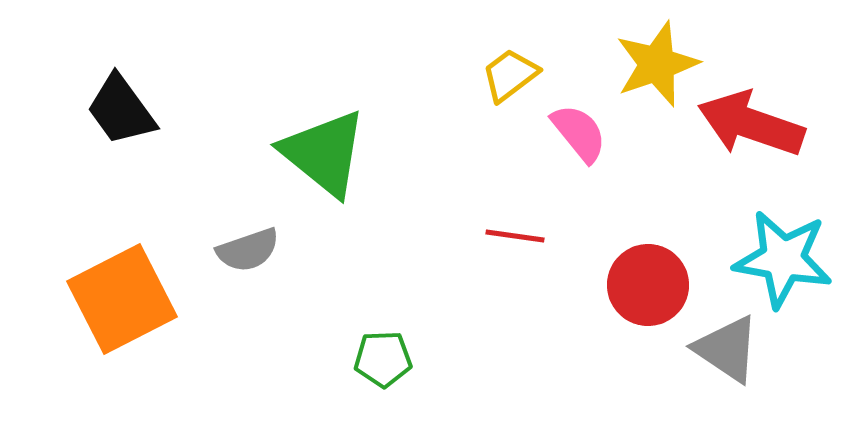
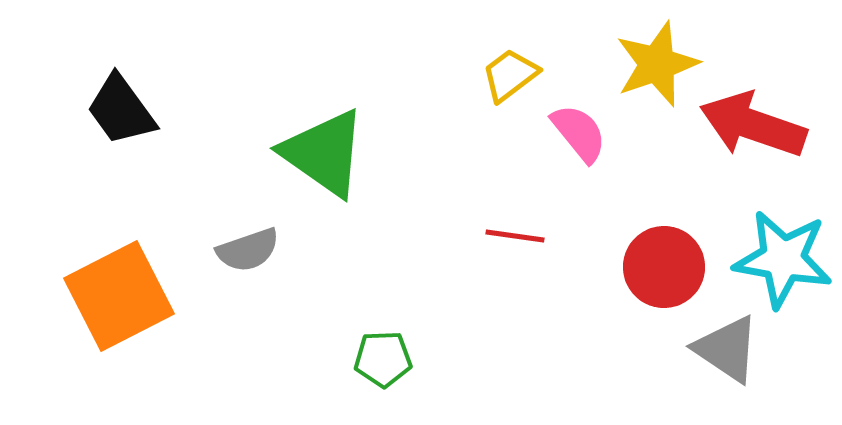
red arrow: moved 2 px right, 1 px down
green triangle: rotated 4 degrees counterclockwise
red circle: moved 16 px right, 18 px up
orange square: moved 3 px left, 3 px up
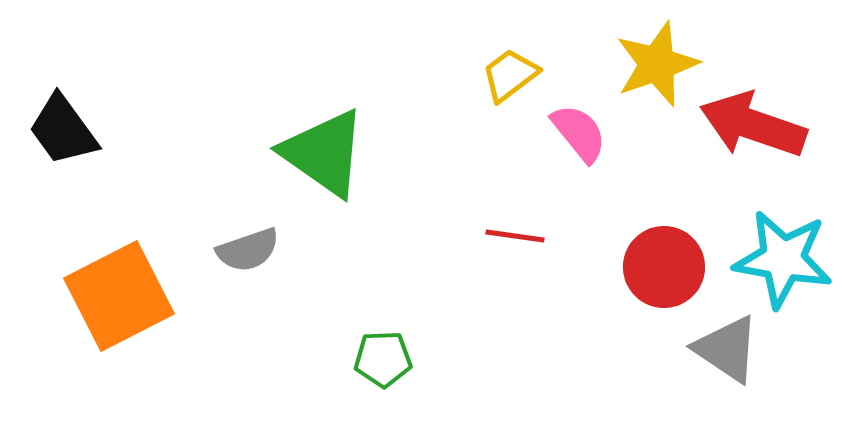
black trapezoid: moved 58 px left, 20 px down
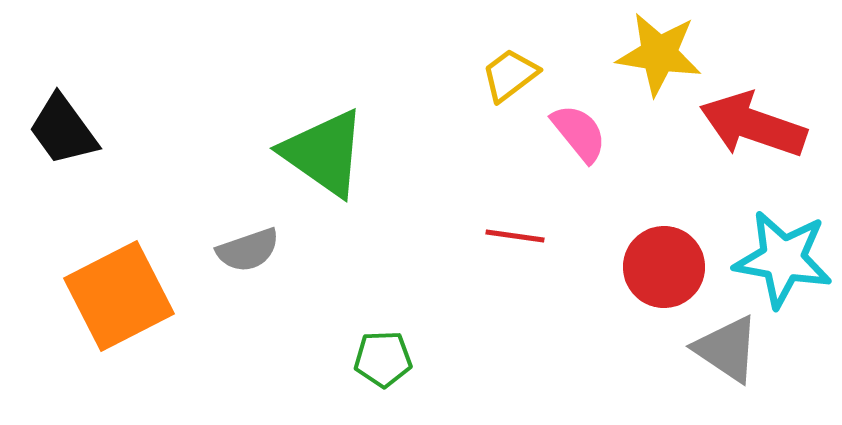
yellow star: moved 2 px right, 10 px up; rotated 28 degrees clockwise
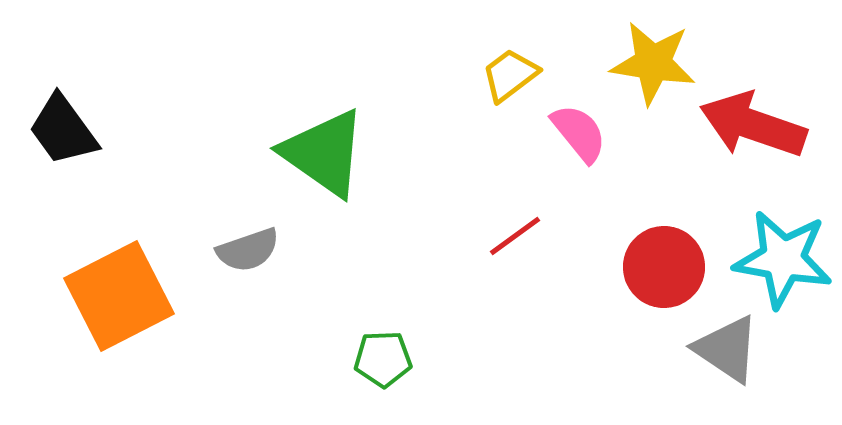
yellow star: moved 6 px left, 9 px down
red line: rotated 44 degrees counterclockwise
